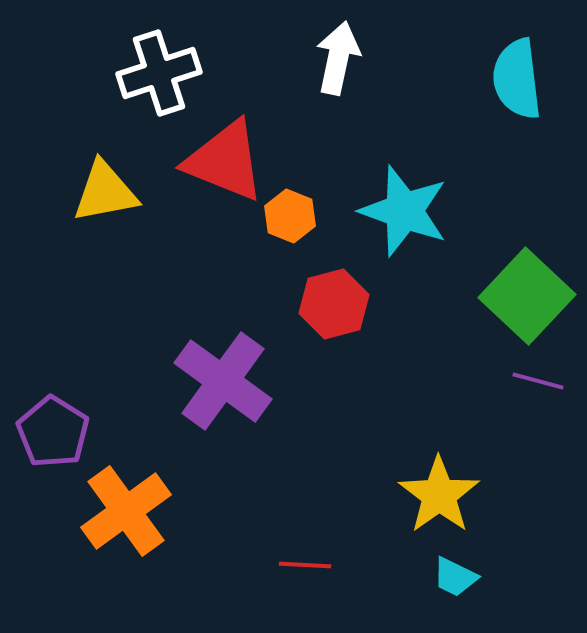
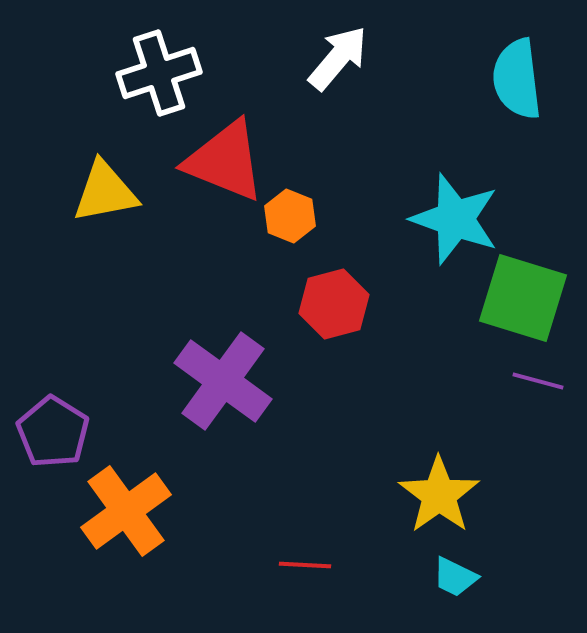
white arrow: rotated 28 degrees clockwise
cyan star: moved 51 px right, 8 px down
green square: moved 4 px left, 2 px down; rotated 26 degrees counterclockwise
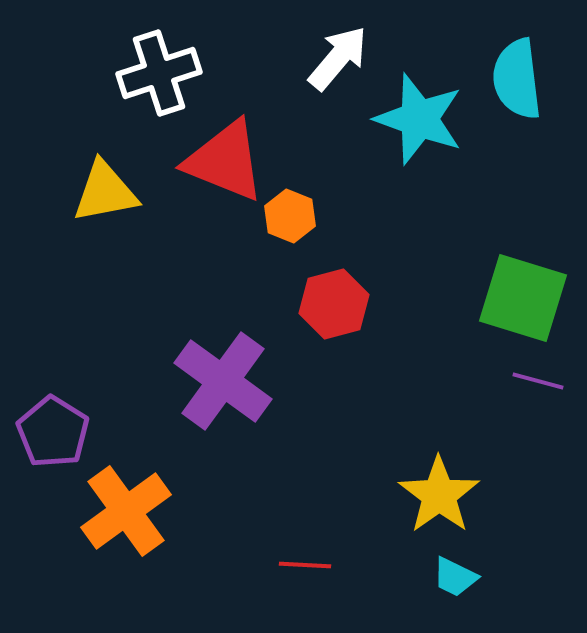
cyan star: moved 36 px left, 100 px up
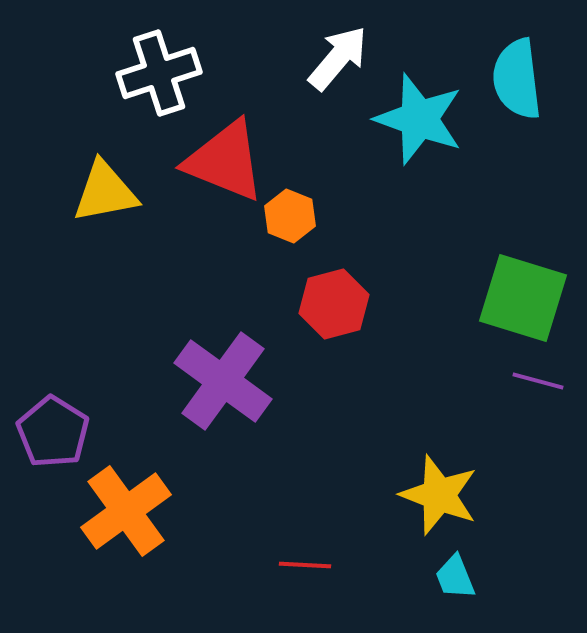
yellow star: rotated 16 degrees counterclockwise
cyan trapezoid: rotated 42 degrees clockwise
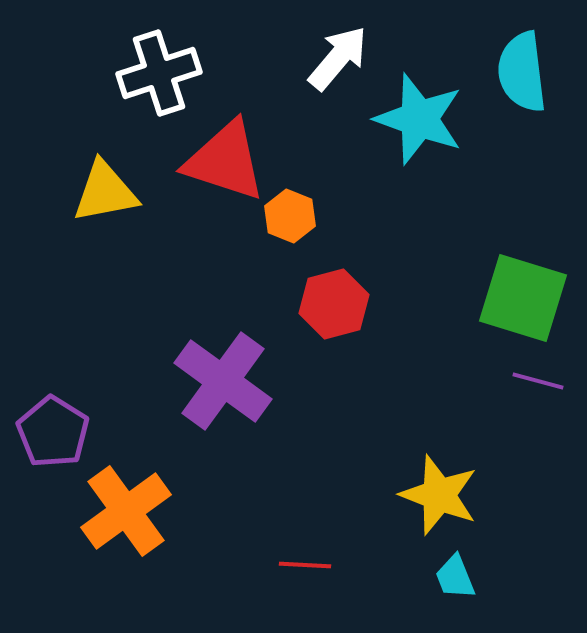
cyan semicircle: moved 5 px right, 7 px up
red triangle: rotated 4 degrees counterclockwise
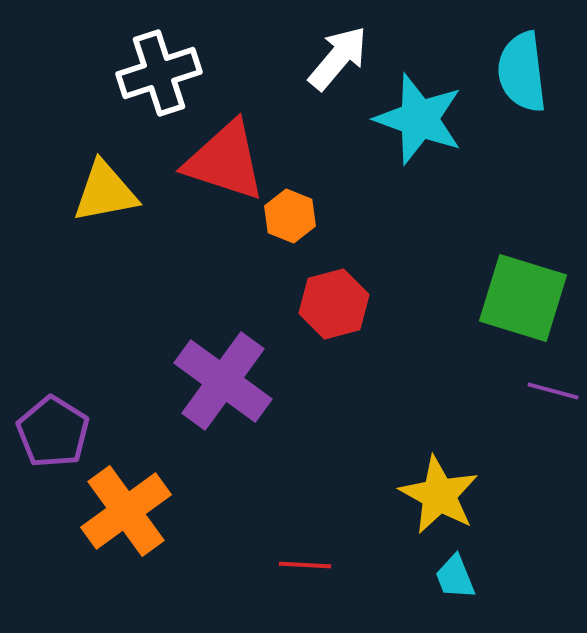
purple line: moved 15 px right, 10 px down
yellow star: rotated 8 degrees clockwise
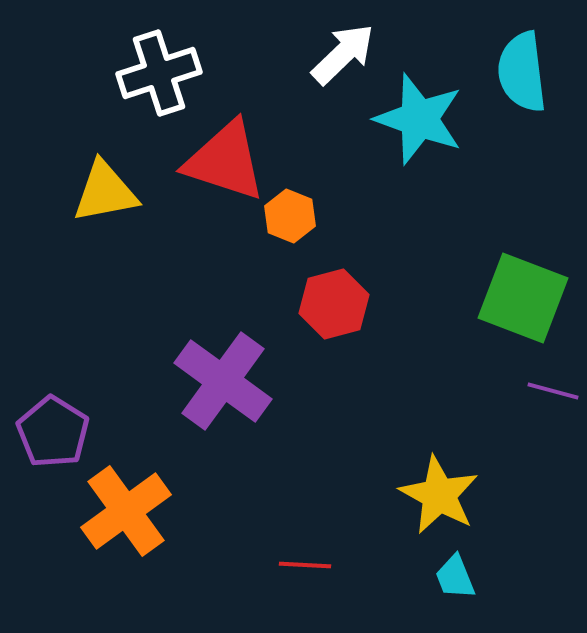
white arrow: moved 5 px right, 4 px up; rotated 6 degrees clockwise
green square: rotated 4 degrees clockwise
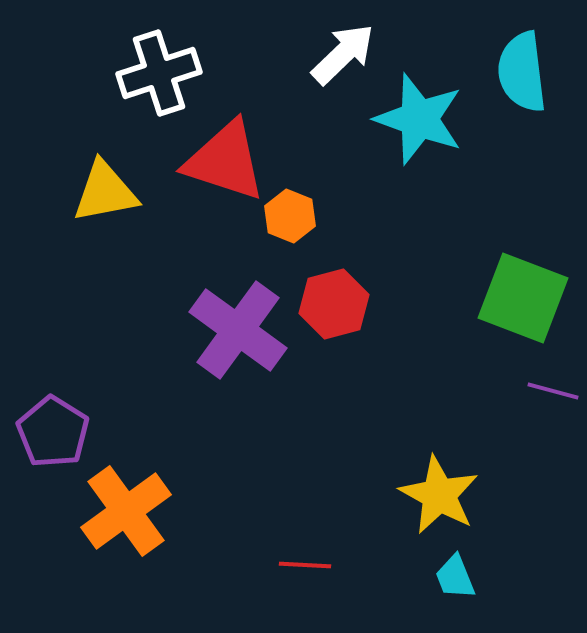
purple cross: moved 15 px right, 51 px up
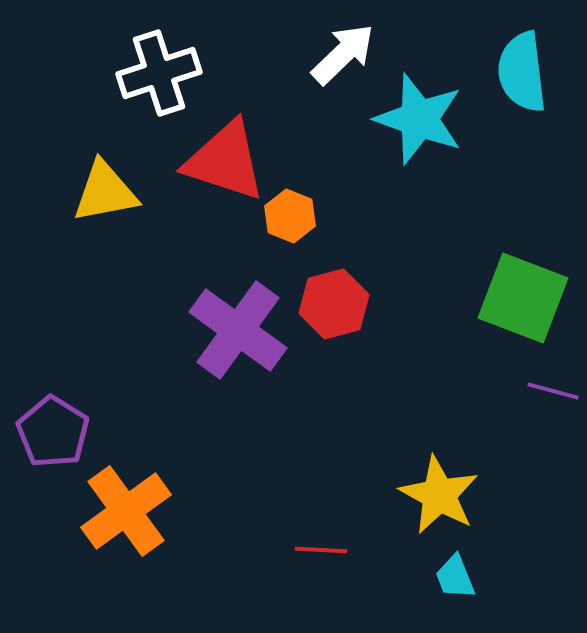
red line: moved 16 px right, 15 px up
